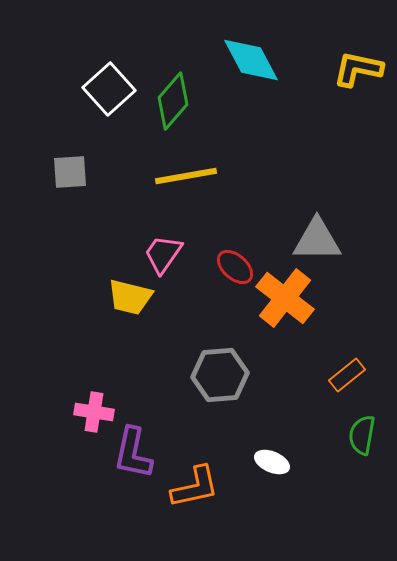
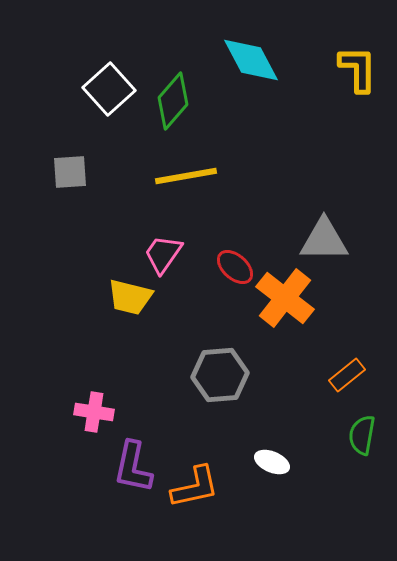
yellow L-shape: rotated 78 degrees clockwise
gray triangle: moved 7 px right
purple L-shape: moved 14 px down
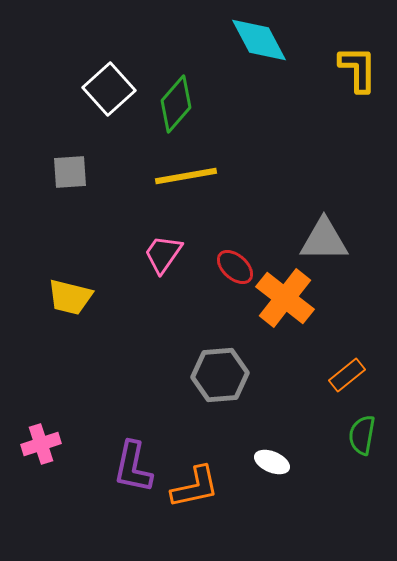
cyan diamond: moved 8 px right, 20 px up
green diamond: moved 3 px right, 3 px down
yellow trapezoid: moved 60 px left
pink cross: moved 53 px left, 32 px down; rotated 27 degrees counterclockwise
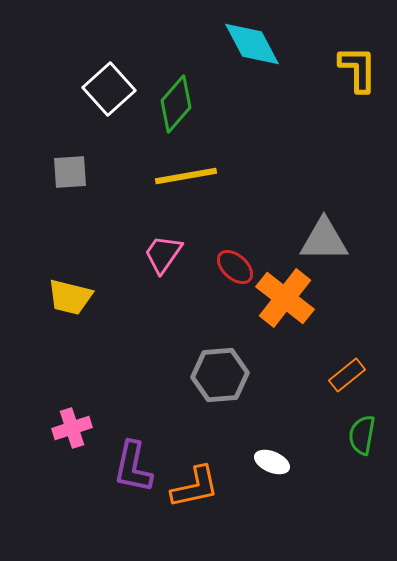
cyan diamond: moved 7 px left, 4 px down
pink cross: moved 31 px right, 16 px up
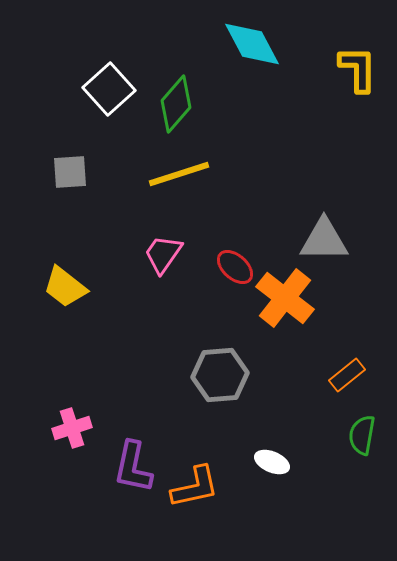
yellow line: moved 7 px left, 2 px up; rotated 8 degrees counterclockwise
yellow trapezoid: moved 5 px left, 10 px up; rotated 24 degrees clockwise
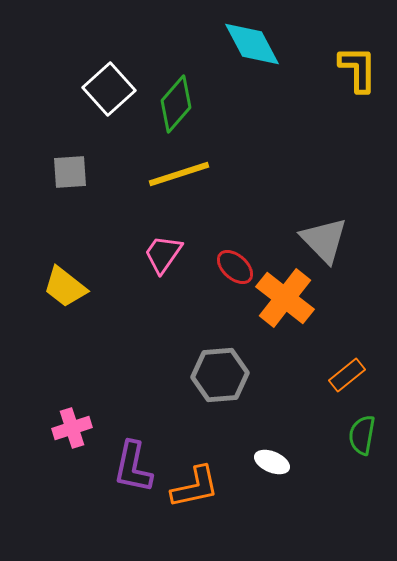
gray triangle: rotated 46 degrees clockwise
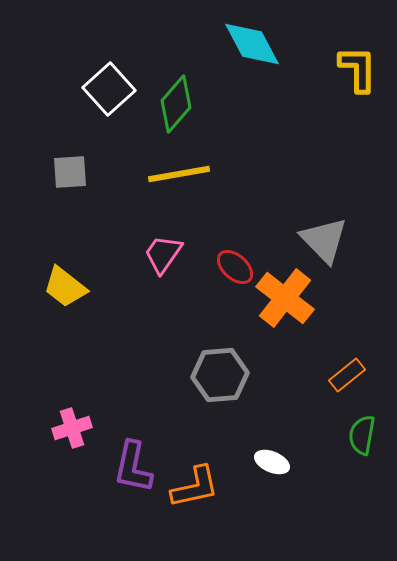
yellow line: rotated 8 degrees clockwise
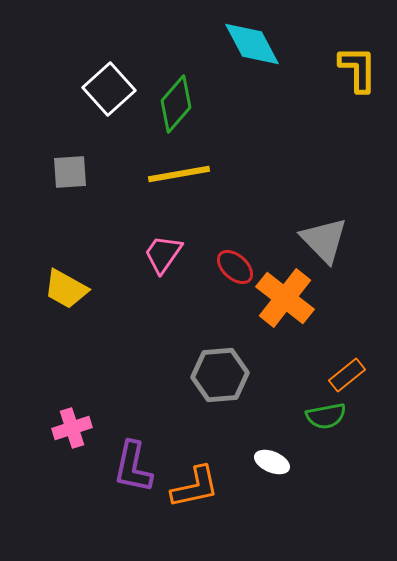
yellow trapezoid: moved 1 px right, 2 px down; rotated 9 degrees counterclockwise
green semicircle: moved 36 px left, 19 px up; rotated 111 degrees counterclockwise
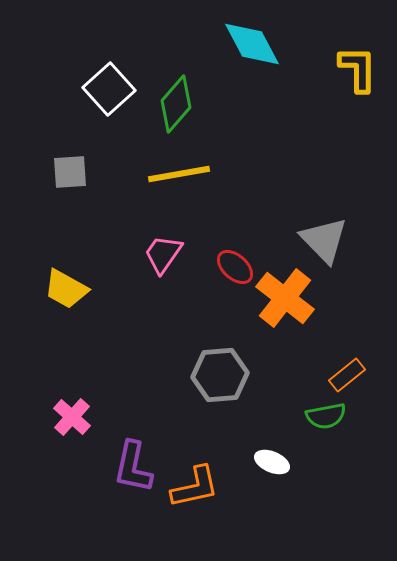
pink cross: moved 11 px up; rotated 30 degrees counterclockwise
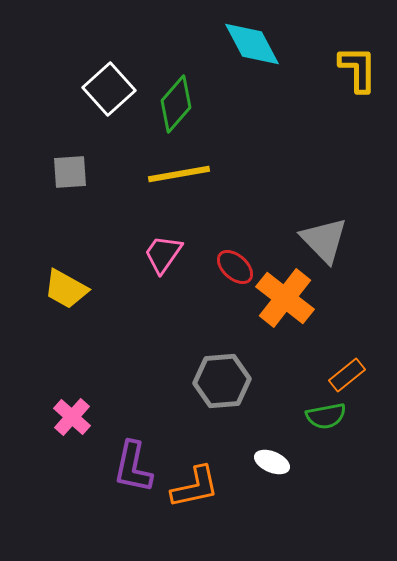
gray hexagon: moved 2 px right, 6 px down
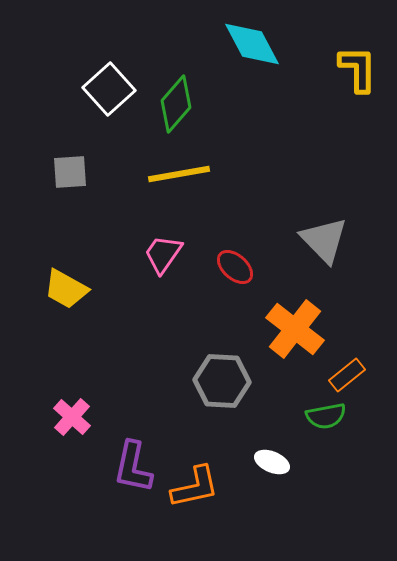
orange cross: moved 10 px right, 31 px down
gray hexagon: rotated 8 degrees clockwise
